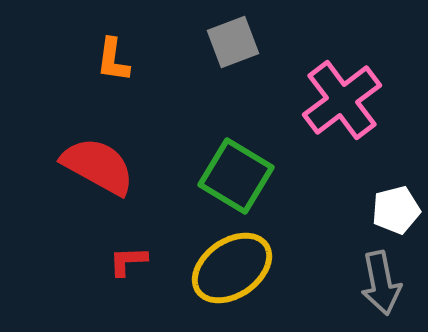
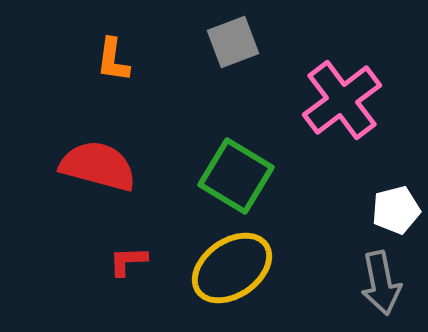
red semicircle: rotated 14 degrees counterclockwise
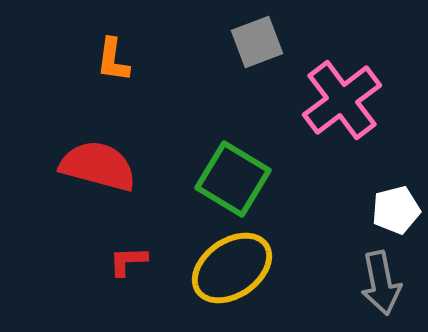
gray square: moved 24 px right
green square: moved 3 px left, 3 px down
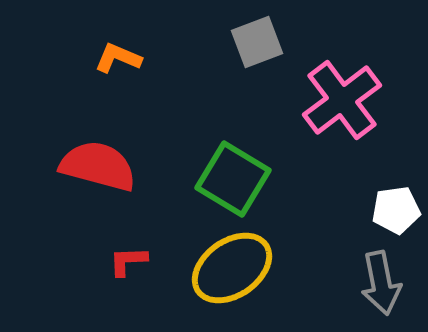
orange L-shape: moved 5 px right, 2 px up; rotated 105 degrees clockwise
white pentagon: rotated 6 degrees clockwise
